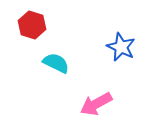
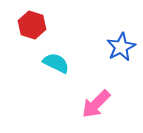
blue star: rotated 20 degrees clockwise
pink arrow: rotated 16 degrees counterclockwise
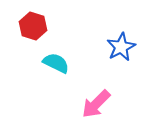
red hexagon: moved 1 px right, 1 px down
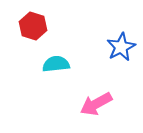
cyan semicircle: moved 1 px down; rotated 32 degrees counterclockwise
pink arrow: rotated 16 degrees clockwise
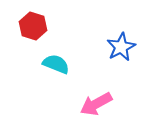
cyan semicircle: rotated 28 degrees clockwise
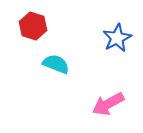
blue star: moved 4 px left, 9 px up
pink arrow: moved 12 px right
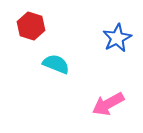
red hexagon: moved 2 px left
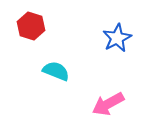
cyan semicircle: moved 7 px down
